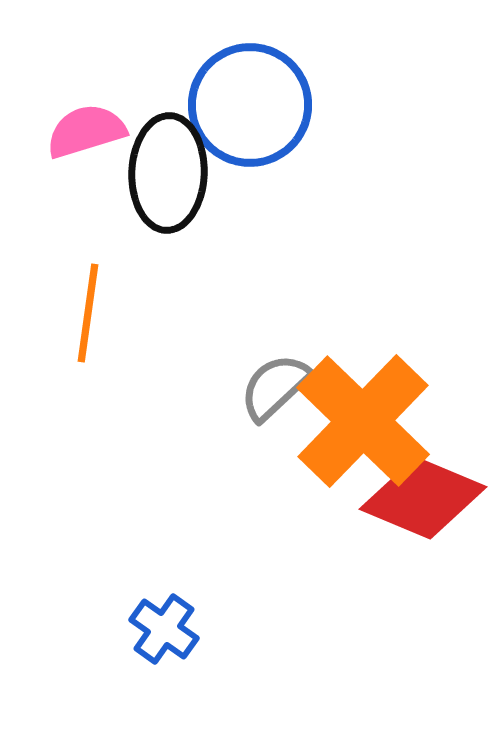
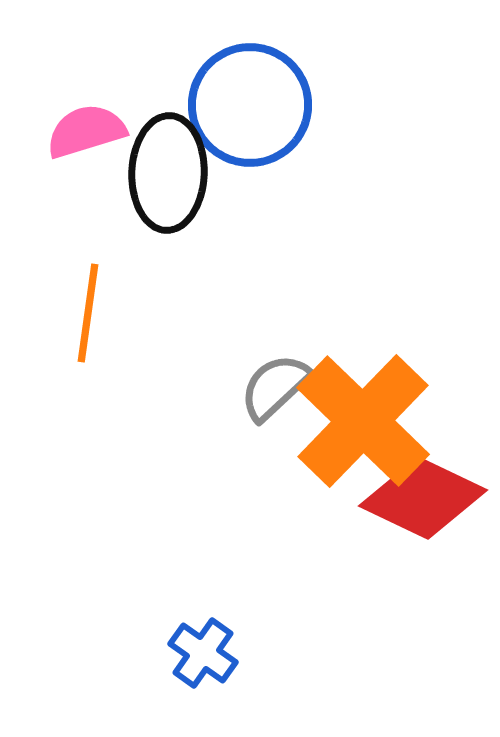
red diamond: rotated 3 degrees clockwise
blue cross: moved 39 px right, 24 px down
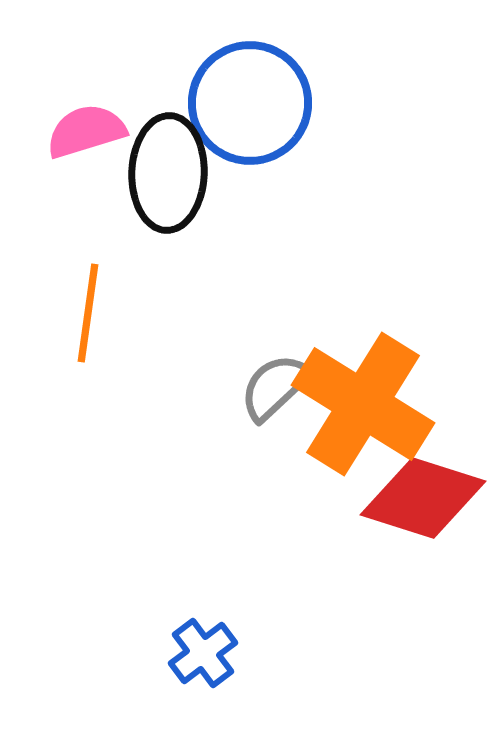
blue circle: moved 2 px up
orange cross: moved 17 px up; rotated 12 degrees counterclockwise
red diamond: rotated 8 degrees counterclockwise
blue cross: rotated 18 degrees clockwise
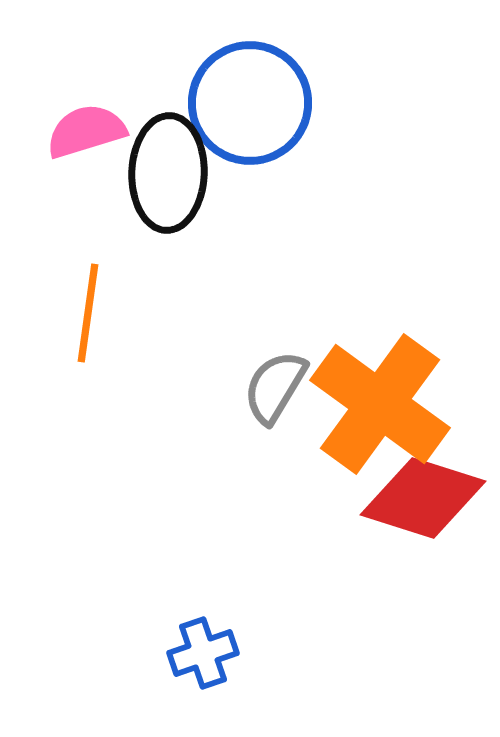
gray semicircle: rotated 16 degrees counterclockwise
orange cross: moved 17 px right; rotated 4 degrees clockwise
blue cross: rotated 18 degrees clockwise
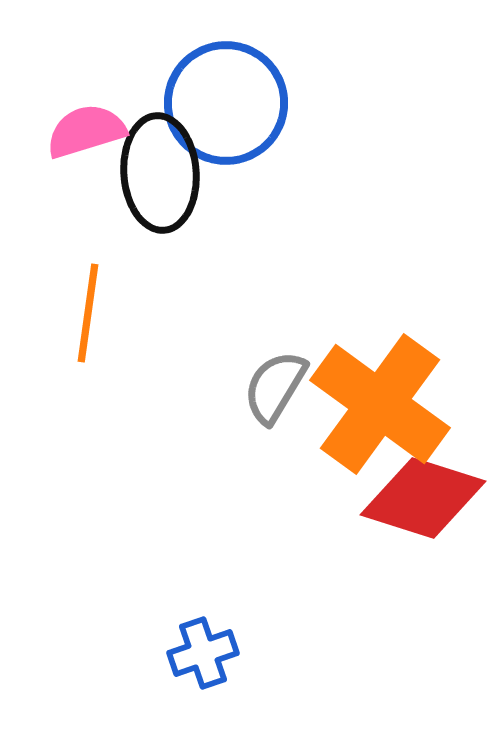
blue circle: moved 24 px left
black ellipse: moved 8 px left; rotated 6 degrees counterclockwise
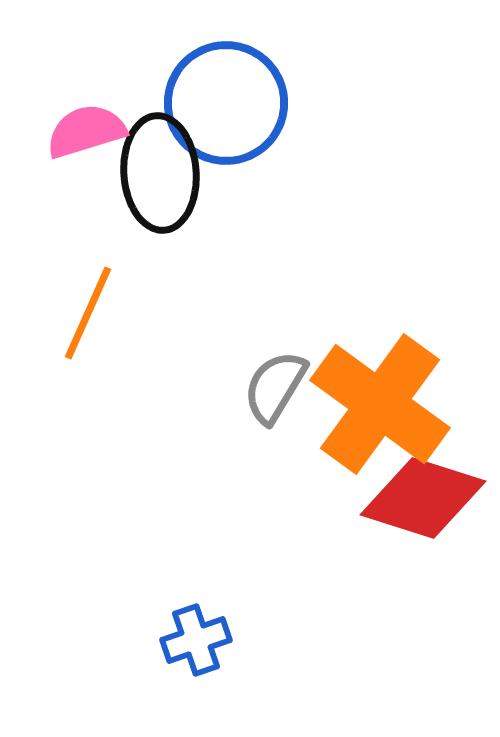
orange line: rotated 16 degrees clockwise
blue cross: moved 7 px left, 13 px up
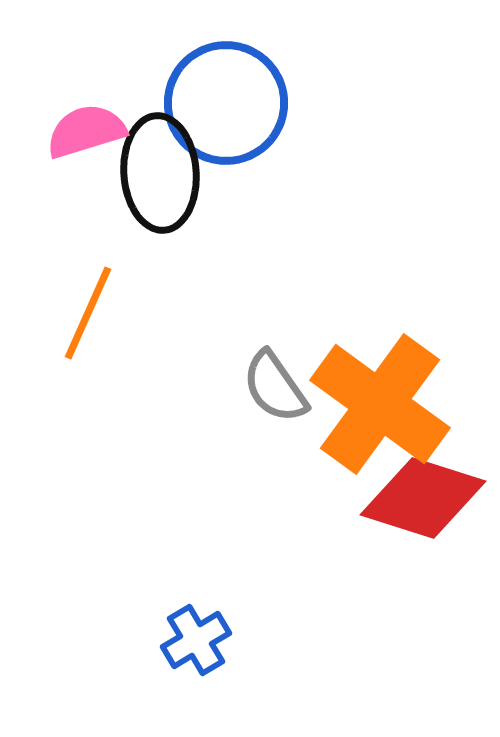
gray semicircle: rotated 66 degrees counterclockwise
blue cross: rotated 12 degrees counterclockwise
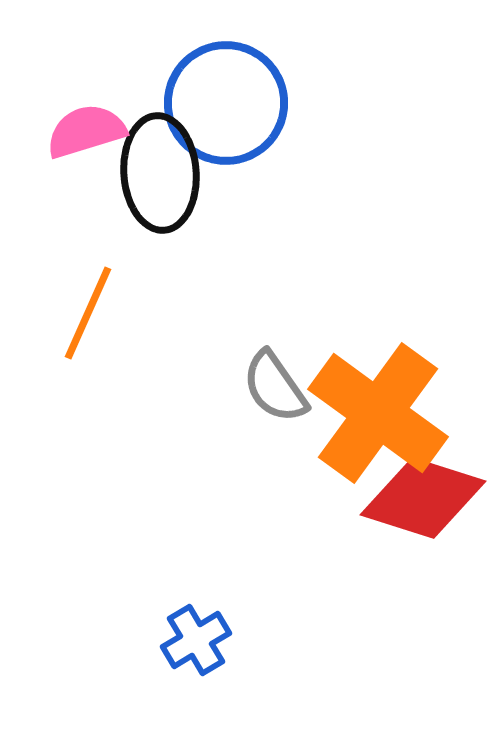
orange cross: moved 2 px left, 9 px down
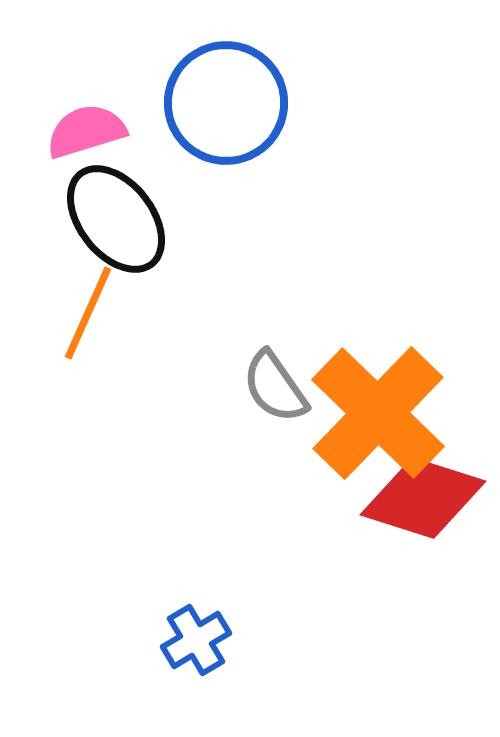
black ellipse: moved 44 px left, 46 px down; rotated 34 degrees counterclockwise
orange cross: rotated 8 degrees clockwise
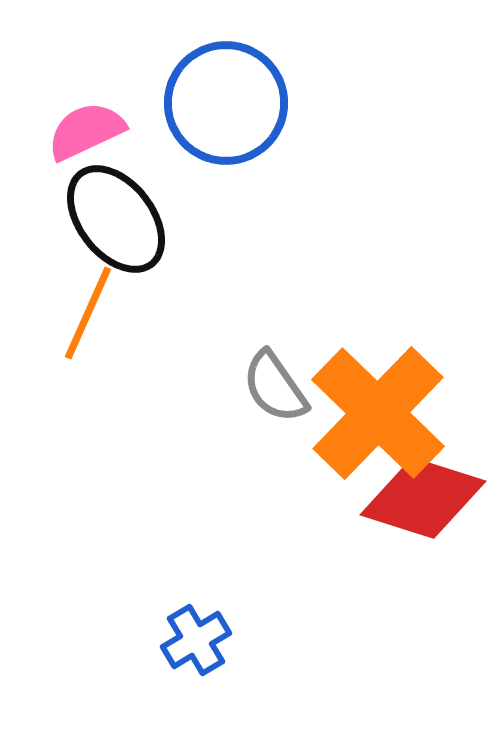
pink semicircle: rotated 8 degrees counterclockwise
